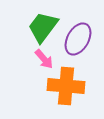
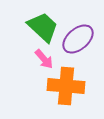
green trapezoid: rotated 96 degrees clockwise
purple ellipse: rotated 20 degrees clockwise
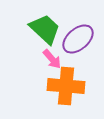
green trapezoid: moved 2 px right, 2 px down
pink arrow: moved 8 px right
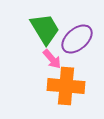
green trapezoid: rotated 16 degrees clockwise
purple ellipse: moved 1 px left
